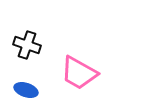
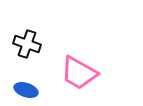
black cross: moved 1 px up
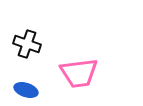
pink trapezoid: rotated 36 degrees counterclockwise
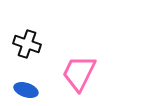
pink trapezoid: rotated 123 degrees clockwise
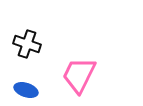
pink trapezoid: moved 2 px down
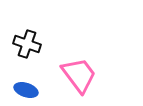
pink trapezoid: rotated 117 degrees clockwise
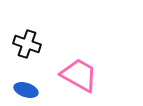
pink trapezoid: rotated 24 degrees counterclockwise
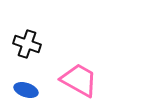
pink trapezoid: moved 5 px down
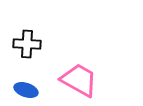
black cross: rotated 16 degrees counterclockwise
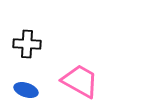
pink trapezoid: moved 1 px right, 1 px down
